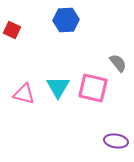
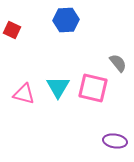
purple ellipse: moved 1 px left
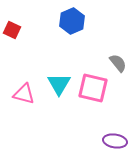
blue hexagon: moved 6 px right, 1 px down; rotated 20 degrees counterclockwise
cyan triangle: moved 1 px right, 3 px up
